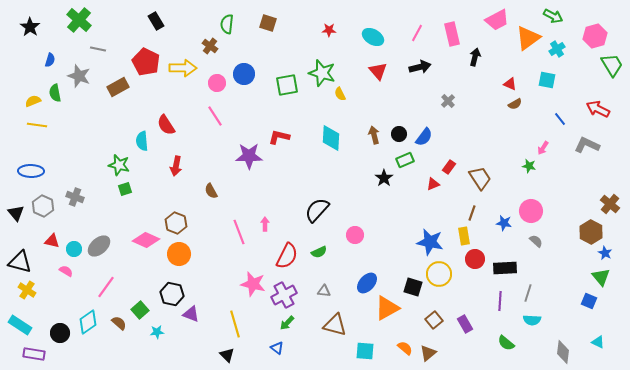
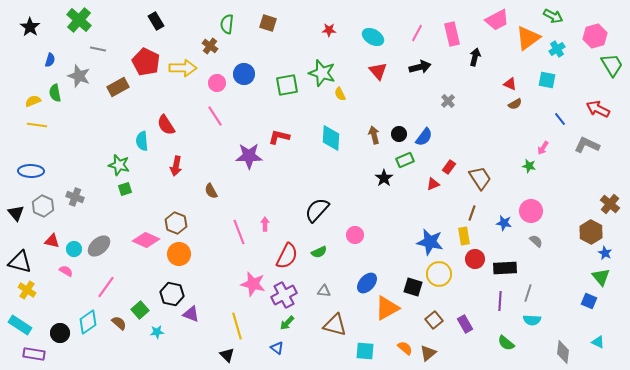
yellow line at (235, 324): moved 2 px right, 2 px down
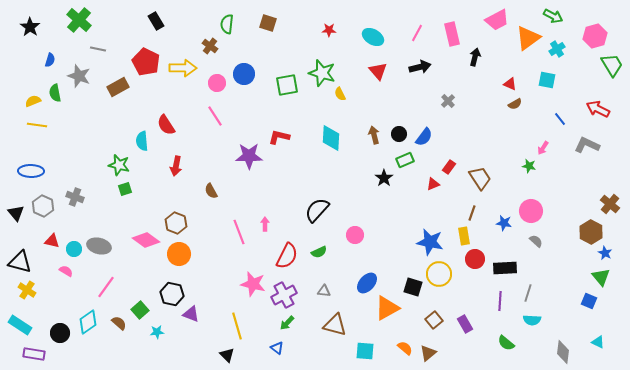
pink diamond at (146, 240): rotated 12 degrees clockwise
gray ellipse at (99, 246): rotated 55 degrees clockwise
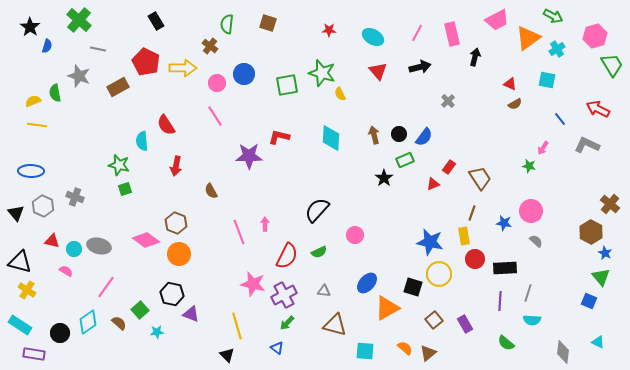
blue semicircle at (50, 60): moved 3 px left, 14 px up
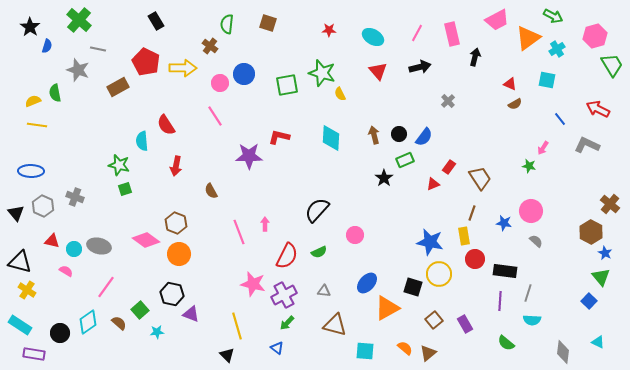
gray star at (79, 76): moved 1 px left, 6 px up
pink circle at (217, 83): moved 3 px right
black rectangle at (505, 268): moved 3 px down; rotated 10 degrees clockwise
blue square at (589, 301): rotated 21 degrees clockwise
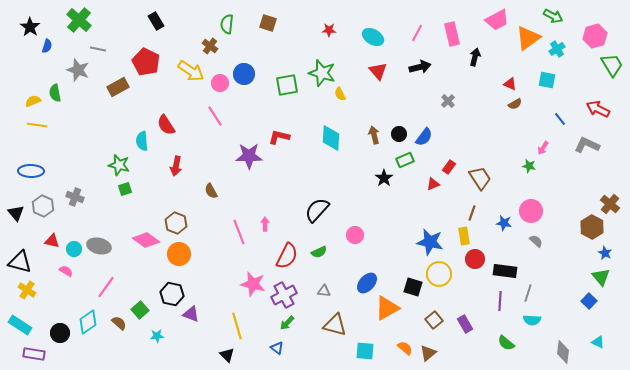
yellow arrow at (183, 68): moved 8 px right, 3 px down; rotated 32 degrees clockwise
brown hexagon at (591, 232): moved 1 px right, 5 px up
cyan star at (157, 332): moved 4 px down
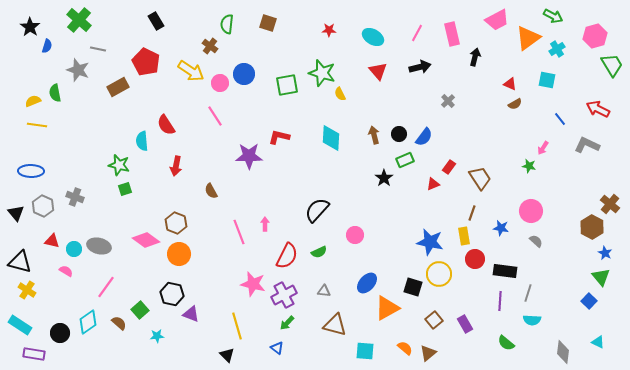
blue star at (504, 223): moved 3 px left, 5 px down
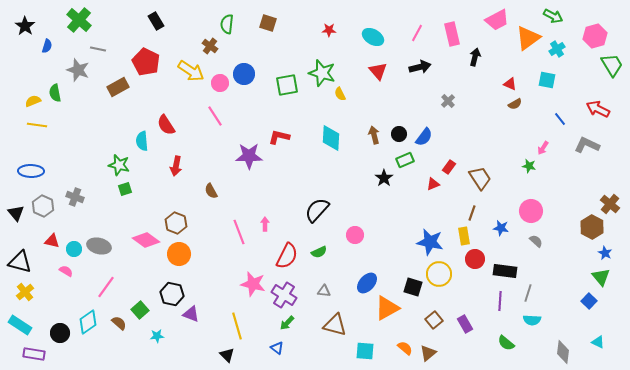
black star at (30, 27): moved 5 px left, 1 px up
yellow cross at (27, 290): moved 2 px left, 2 px down; rotated 18 degrees clockwise
purple cross at (284, 295): rotated 30 degrees counterclockwise
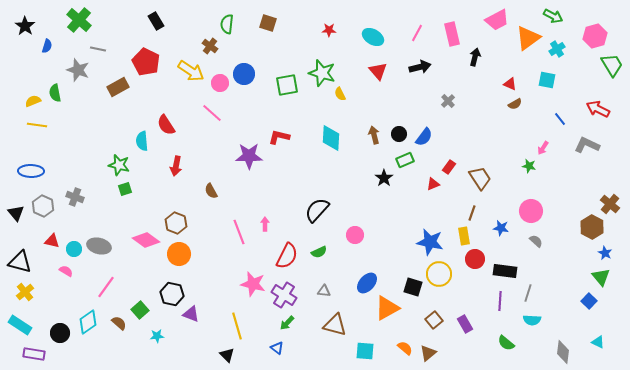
pink line at (215, 116): moved 3 px left, 3 px up; rotated 15 degrees counterclockwise
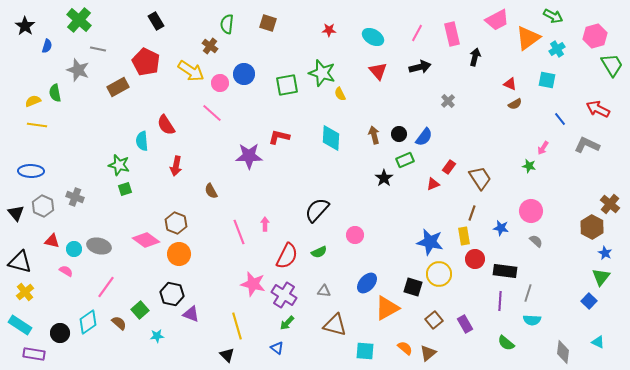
green triangle at (601, 277): rotated 18 degrees clockwise
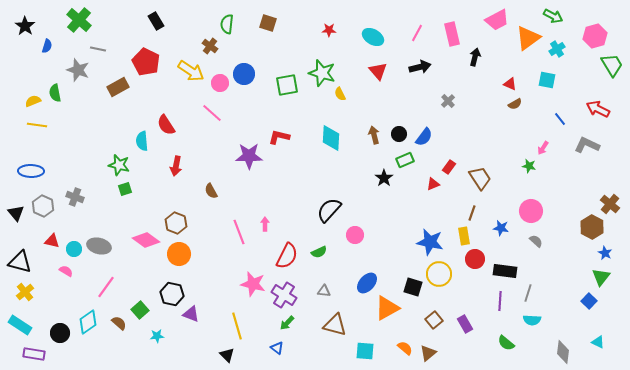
black semicircle at (317, 210): moved 12 px right
